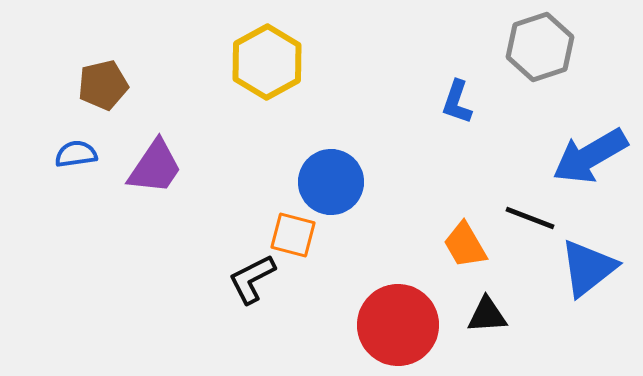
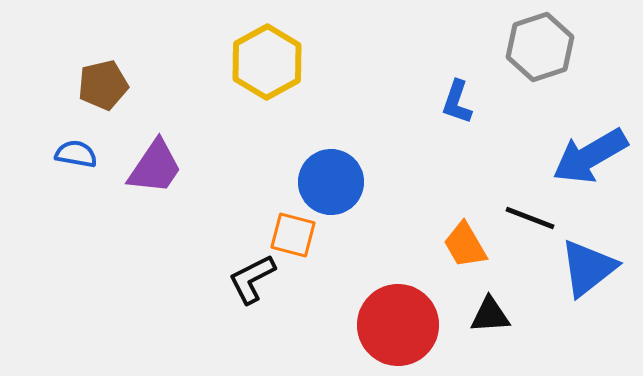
blue semicircle: rotated 18 degrees clockwise
black triangle: moved 3 px right
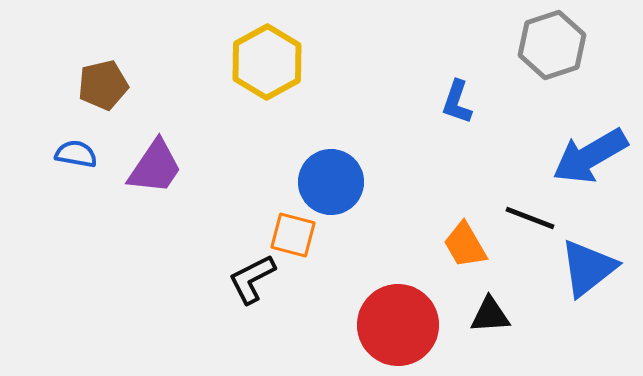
gray hexagon: moved 12 px right, 2 px up
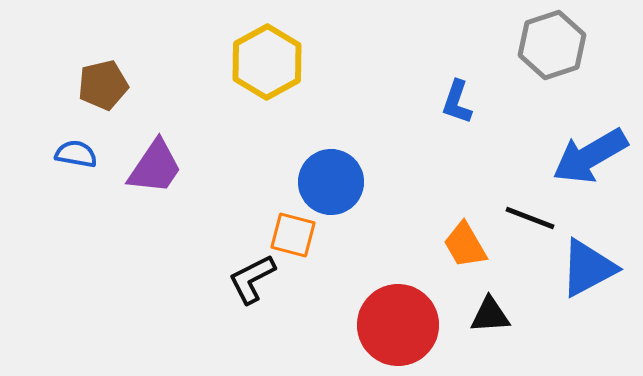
blue triangle: rotated 10 degrees clockwise
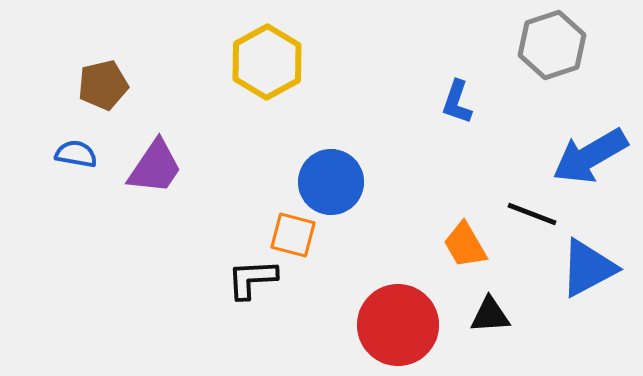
black line: moved 2 px right, 4 px up
black L-shape: rotated 24 degrees clockwise
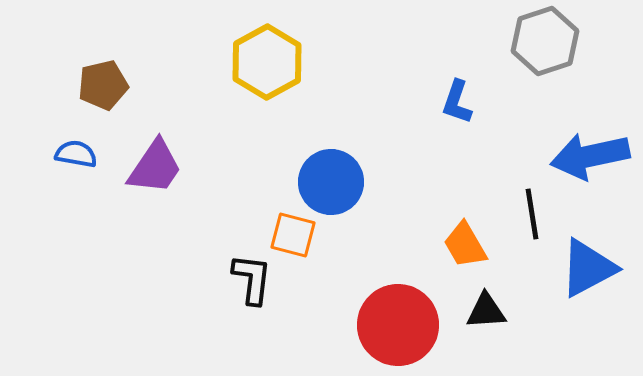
gray hexagon: moved 7 px left, 4 px up
blue arrow: rotated 18 degrees clockwise
black line: rotated 60 degrees clockwise
black L-shape: rotated 100 degrees clockwise
black triangle: moved 4 px left, 4 px up
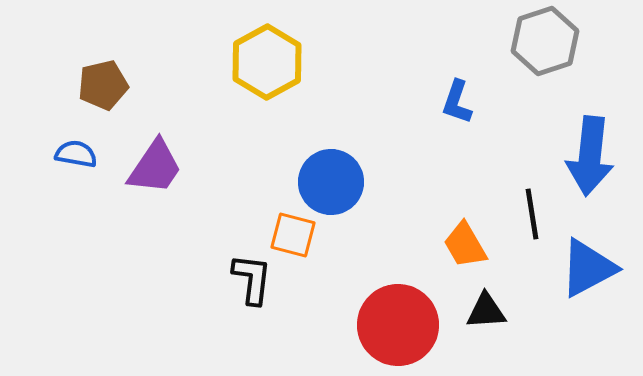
blue arrow: rotated 72 degrees counterclockwise
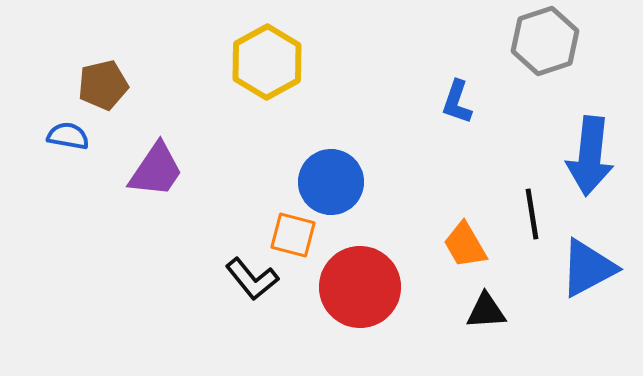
blue semicircle: moved 8 px left, 18 px up
purple trapezoid: moved 1 px right, 3 px down
black L-shape: rotated 134 degrees clockwise
red circle: moved 38 px left, 38 px up
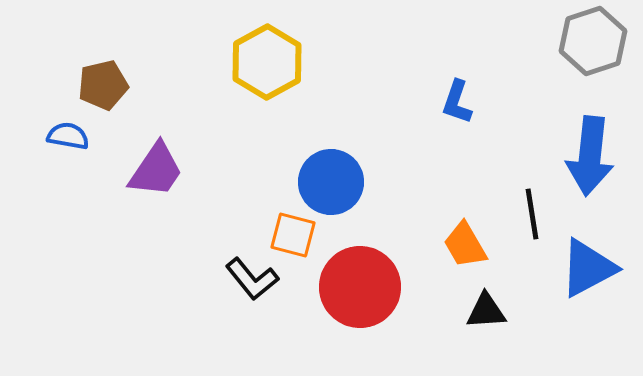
gray hexagon: moved 48 px right
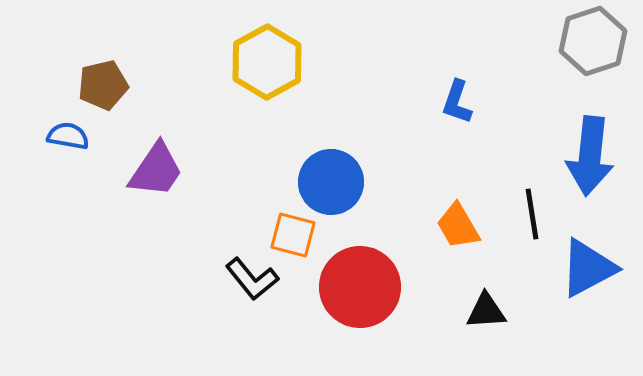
orange trapezoid: moved 7 px left, 19 px up
